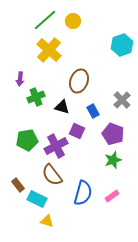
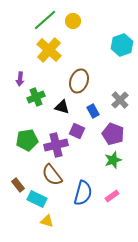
gray cross: moved 2 px left
purple cross: moved 1 px up; rotated 15 degrees clockwise
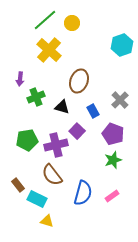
yellow circle: moved 1 px left, 2 px down
purple square: rotated 21 degrees clockwise
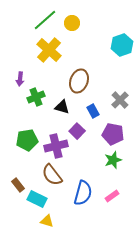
purple pentagon: rotated 10 degrees counterclockwise
purple cross: moved 1 px down
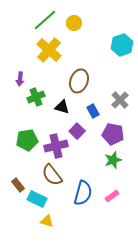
yellow circle: moved 2 px right
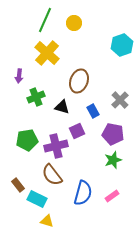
green line: rotated 25 degrees counterclockwise
yellow cross: moved 2 px left, 3 px down
purple arrow: moved 1 px left, 3 px up
purple square: rotated 21 degrees clockwise
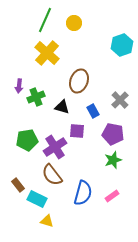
purple arrow: moved 10 px down
purple square: rotated 28 degrees clockwise
purple cross: moved 1 px left, 1 px down; rotated 20 degrees counterclockwise
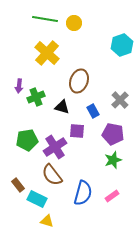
green line: moved 1 px up; rotated 75 degrees clockwise
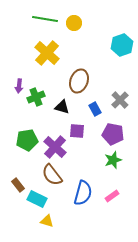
blue rectangle: moved 2 px right, 2 px up
purple cross: rotated 15 degrees counterclockwise
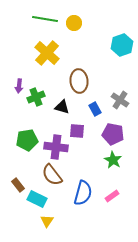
brown ellipse: rotated 25 degrees counterclockwise
gray cross: rotated 12 degrees counterclockwise
purple cross: moved 1 px right; rotated 35 degrees counterclockwise
green star: rotated 24 degrees counterclockwise
yellow triangle: rotated 48 degrees clockwise
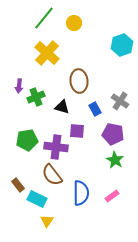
green line: moved 1 px left, 1 px up; rotated 60 degrees counterclockwise
gray cross: moved 1 px down
green star: moved 2 px right
blue semicircle: moved 2 px left; rotated 15 degrees counterclockwise
